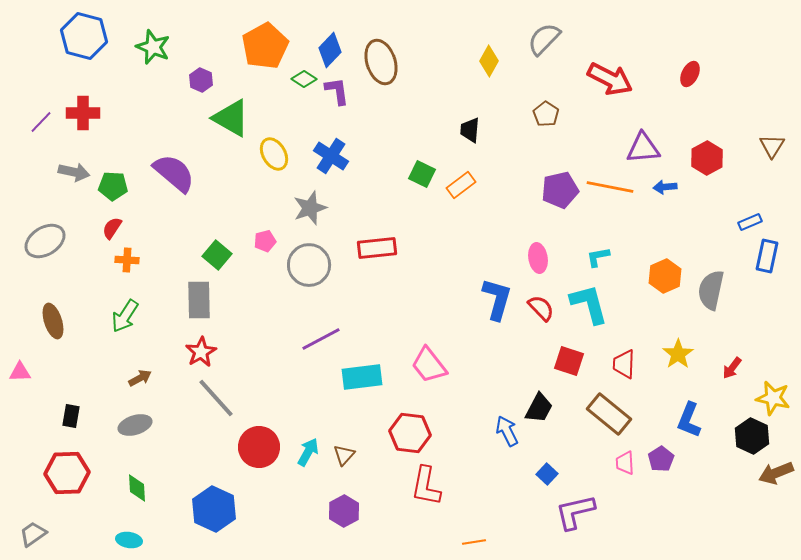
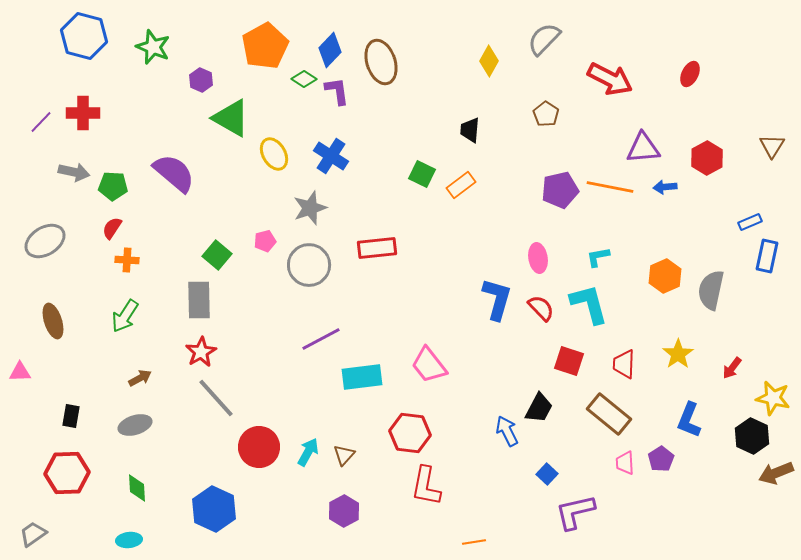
cyan ellipse at (129, 540): rotated 15 degrees counterclockwise
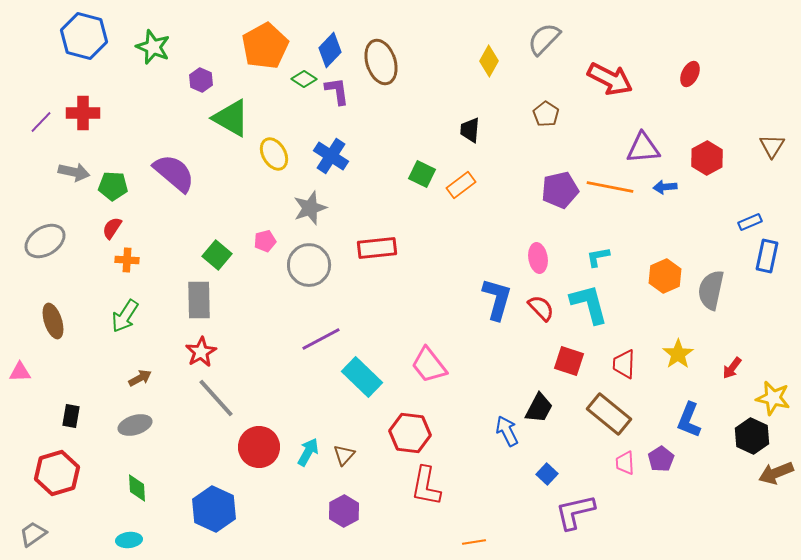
cyan rectangle at (362, 377): rotated 51 degrees clockwise
red hexagon at (67, 473): moved 10 px left; rotated 15 degrees counterclockwise
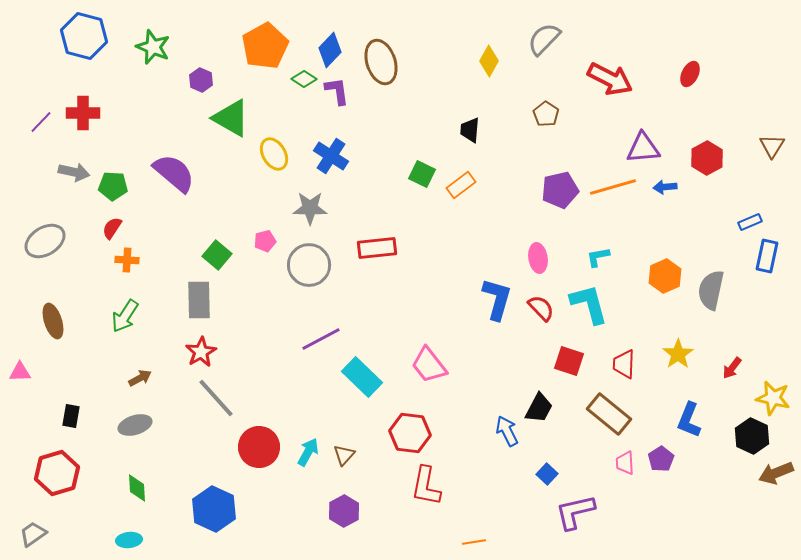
orange line at (610, 187): moved 3 px right; rotated 27 degrees counterclockwise
gray star at (310, 208): rotated 20 degrees clockwise
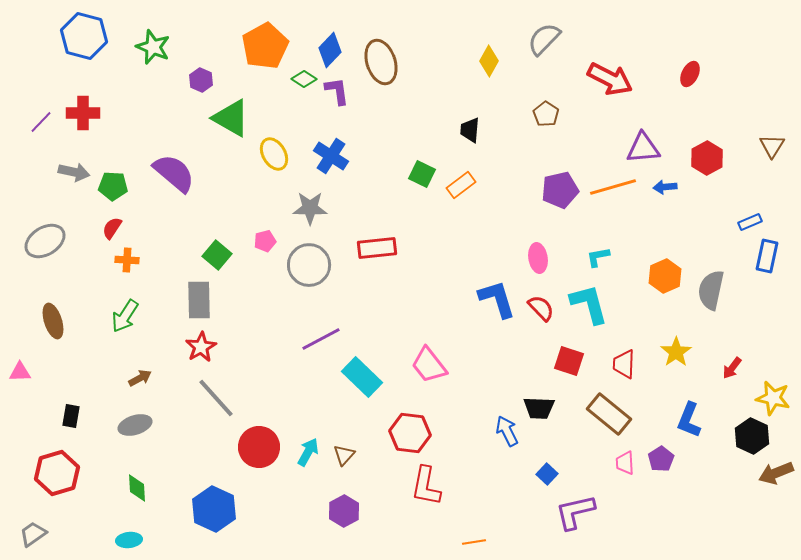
blue L-shape at (497, 299): rotated 33 degrees counterclockwise
red star at (201, 352): moved 5 px up
yellow star at (678, 354): moved 2 px left, 2 px up
black trapezoid at (539, 408): rotated 64 degrees clockwise
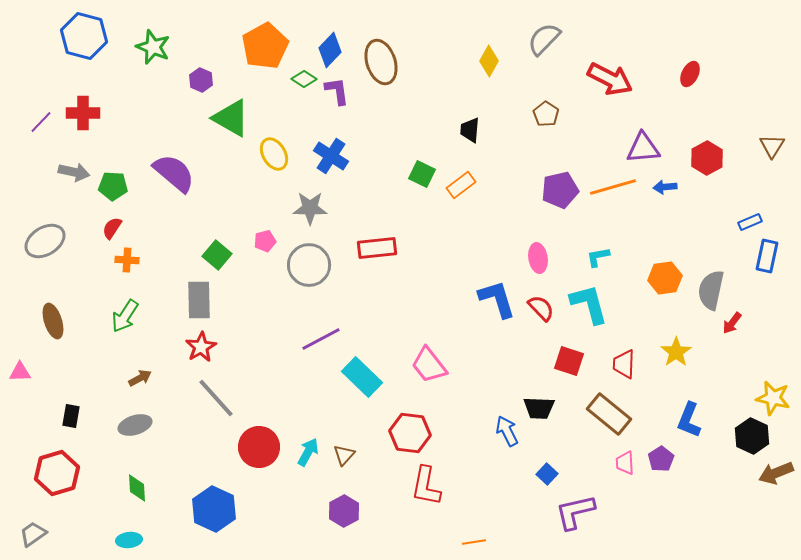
orange hexagon at (665, 276): moved 2 px down; rotated 16 degrees clockwise
red arrow at (732, 368): moved 45 px up
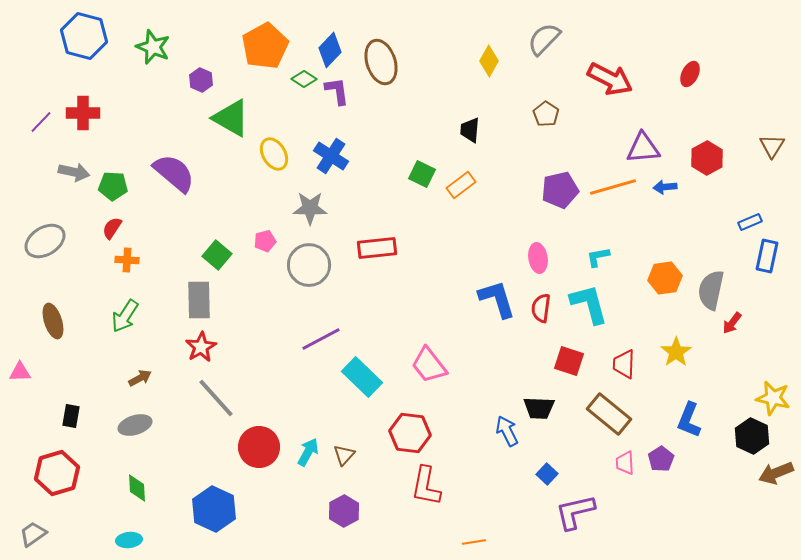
red semicircle at (541, 308): rotated 128 degrees counterclockwise
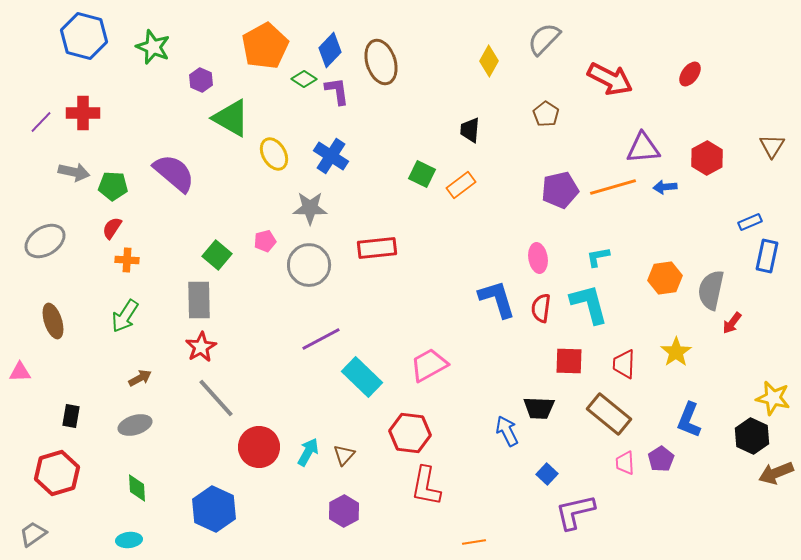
red ellipse at (690, 74): rotated 10 degrees clockwise
red square at (569, 361): rotated 16 degrees counterclockwise
pink trapezoid at (429, 365): rotated 99 degrees clockwise
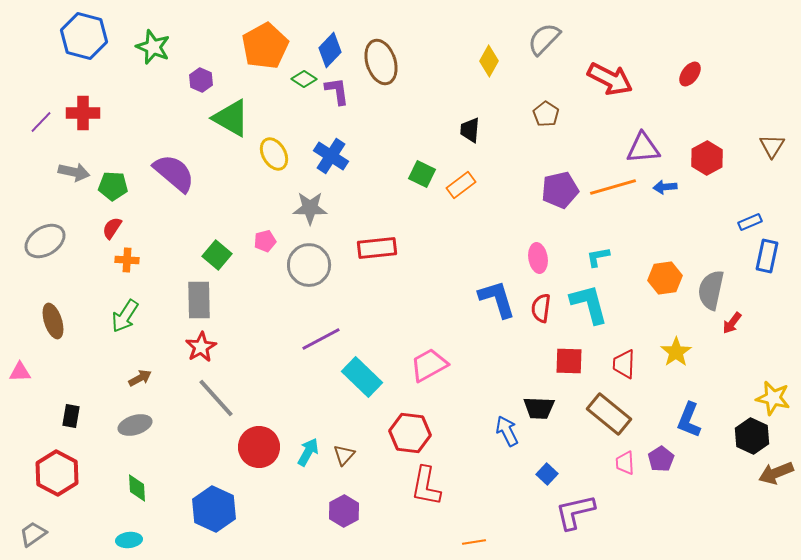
red hexagon at (57, 473): rotated 15 degrees counterclockwise
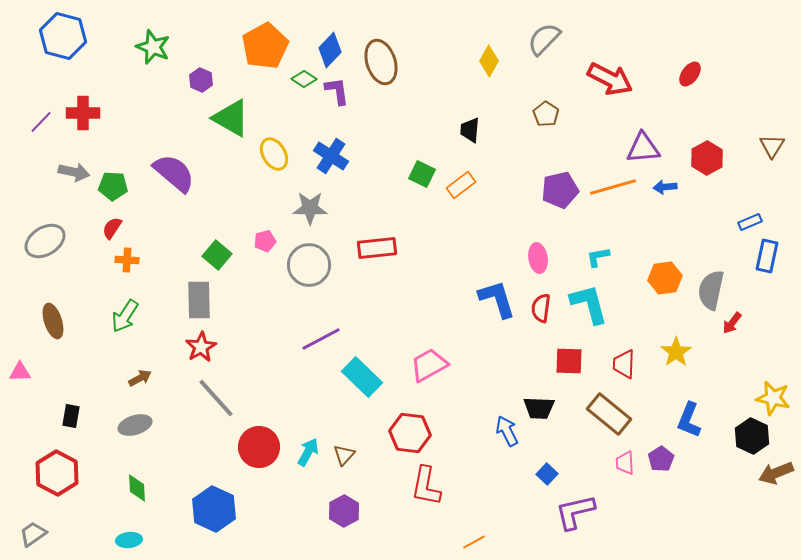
blue hexagon at (84, 36): moved 21 px left
orange line at (474, 542): rotated 20 degrees counterclockwise
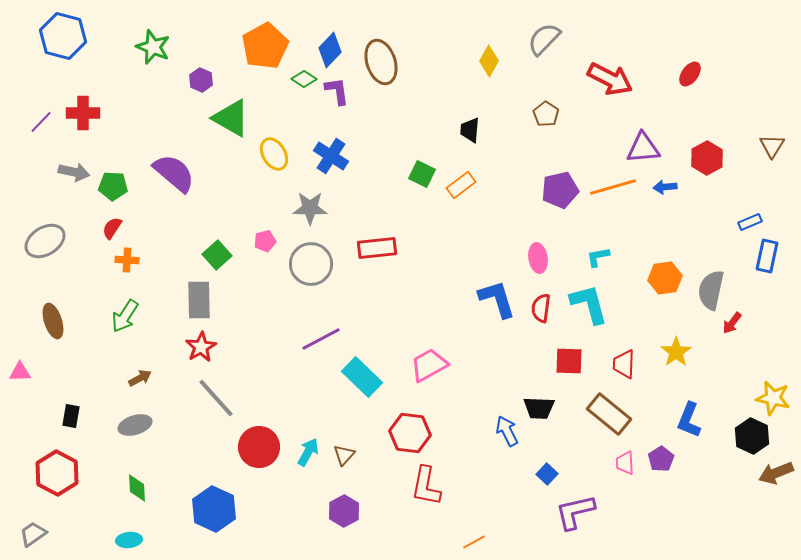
green square at (217, 255): rotated 8 degrees clockwise
gray circle at (309, 265): moved 2 px right, 1 px up
